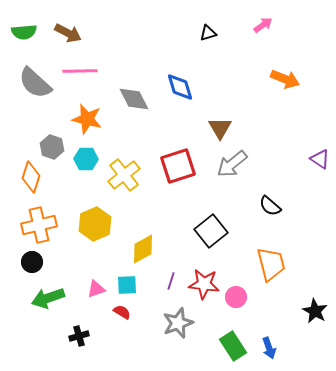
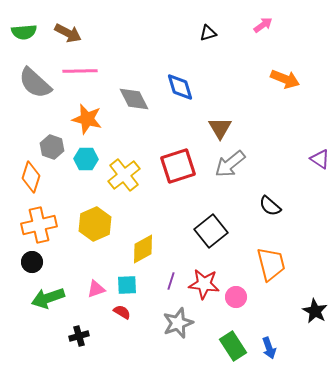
gray arrow: moved 2 px left
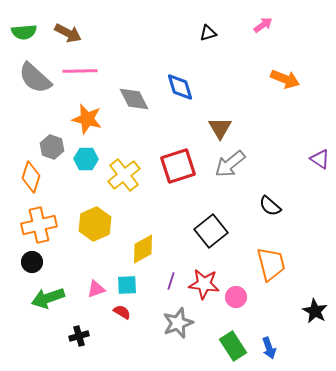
gray semicircle: moved 5 px up
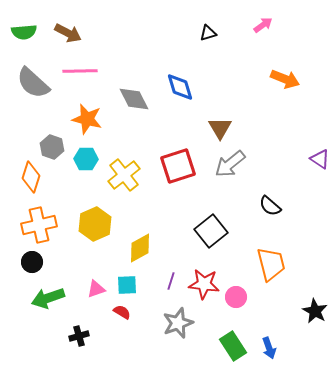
gray semicircle: moved 2 px left, 5 px down
yellow diamond: moved 3 px left, 1 px up
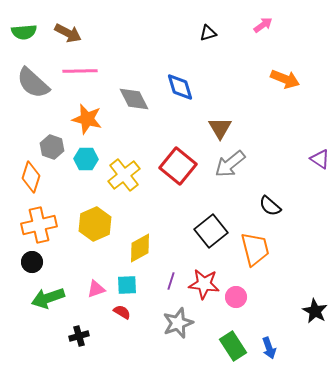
red square: rotated 33 degrees counterclockwise
orange trapezoid: moved 16 px left, 15 px up
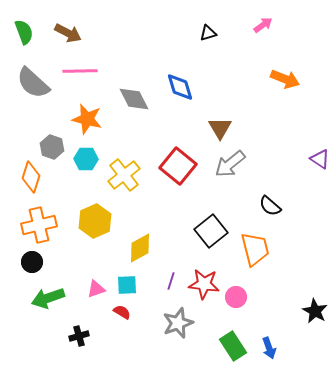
green semicircle: rotated 105 degrees counterclockwise
yellow hexagon: moved 3 px up
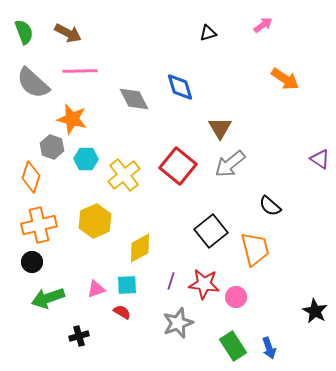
orange arrow: rotated 12 degrees clockwise
orange star: moved 15 px left
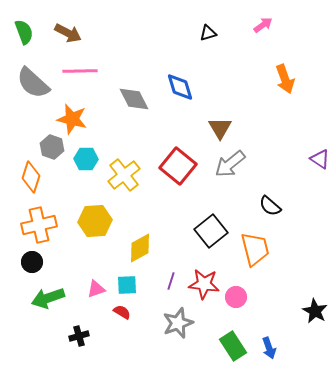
orange arrow: rotated 36 degrees clockwise
yellow hexagon: rotated 20 degrees clockwise
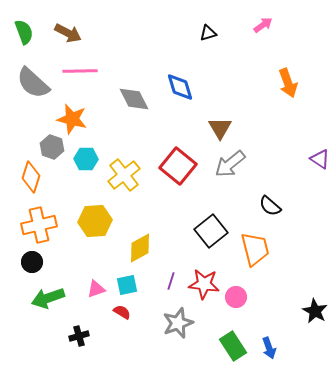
orange arrow: moved 3 px right, 4 px down
cyan square: rotated 10 degrees counterclockwise
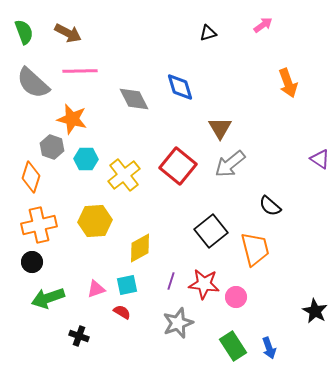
black cross: rotated 36 degrees clockwise
